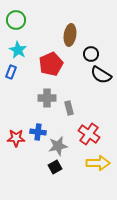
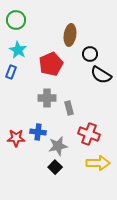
black circle: moved 1 px left
red cross: rotated 15 degrees counterclockwise
black square: rotated 16 degrees counterclockwise
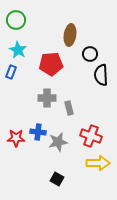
red pentagon: rotated 20 degrees clockwise
black semicircle: rotated 55 degrees clockwise
red cross: moved 2 px right, 2 px down
gray star: moved 4 px up
black square: moved 2 px right, 12 px down; rotated 16 degrees counterclockwise
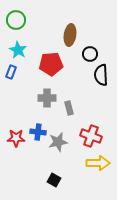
black square: moved 3 px left, 1 px down
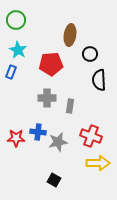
black semicircle: moved 2 px left, 5 px down
gray rectangle: moved 1 px right, 2 px up; rotated 24 degrees clockwise
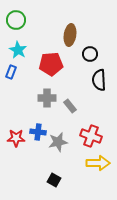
gray rectangle: rotated 48 degrees counterclockwise
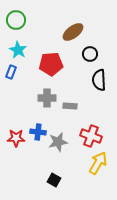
brown ellipse: moved 3 px right, 3 px up; rotated 45 degrees clockwise
gray rectangle: rotated 48 degrees counterclockwise
yellow arrow: rotated 60 degrees counterclockwise
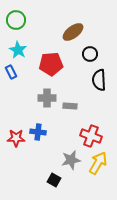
blue rectangle: rotated 48 degrees counterclockwise
gray star: moved 13 px right, 18 px down
